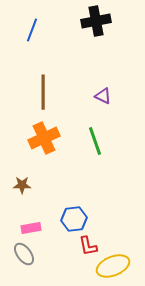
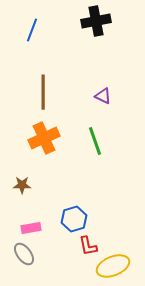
blue hexagon: rotated 10 degrees counterclockwise
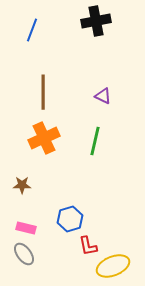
green line: rotated 32 degrees clockwise
blue hexagon: moved 4 px left
pink rectangle: moved 5 px left; rotated 24 degrees clockwise
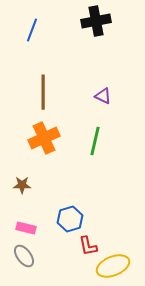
gray ellipse: moved 2 px down
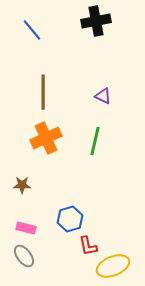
blue line: rotated 60 degrees counterclockwise
orange cross: moved 2 px right
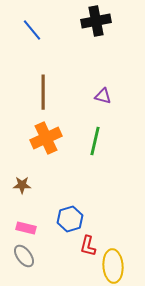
purple triangle: rotated 12 degrees counterclockwise
red L-shape: rotated 25 degrees clockwise
yellow ellipse: rotated 72 degrees counterclockwise
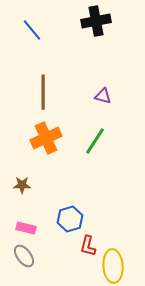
green line: rotated 20 degrees clockwise
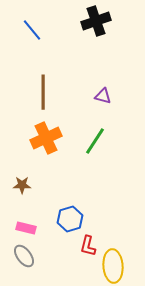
black cross: rotated 8 degrees counterclockwise
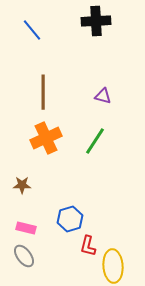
black cross: rotated 16 degrees clockwise
